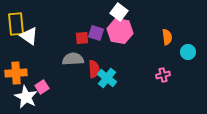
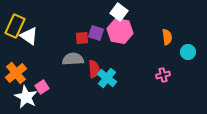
yellow rectangle: moved 1 px left, 2 px down; rotated 30 degrees clockwise
orange cross: rotated 35 degrees counterclockwise
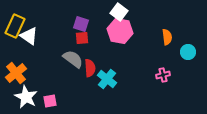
purple square: moved 15 px left, 9 px up
gray semicircle: rotated 40 degrees clockwise
red semicircle: moved 4 px left, 1 px up
cyan cross: moved 1 px down
pink square: moved 8 px right, 14 px down; rotated 24 degrees clockwise
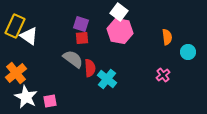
pink cross: rotated 24 degrees counterclockwise
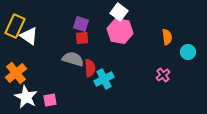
gray semicircle: rotated 20 degrees counterclockwise
cyan cross: moved 3 px left; rotated 24 degrees clockwise
pink square: moved 1 px up
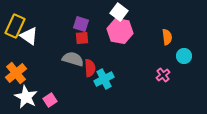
cyan circle: moved 4 px left, 4 px down
pink square: rotated 24 degrees counterclockwise
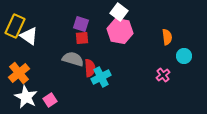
orange cross: moved 3 px right
cyan cross: moved 3 px left, 2 px up
